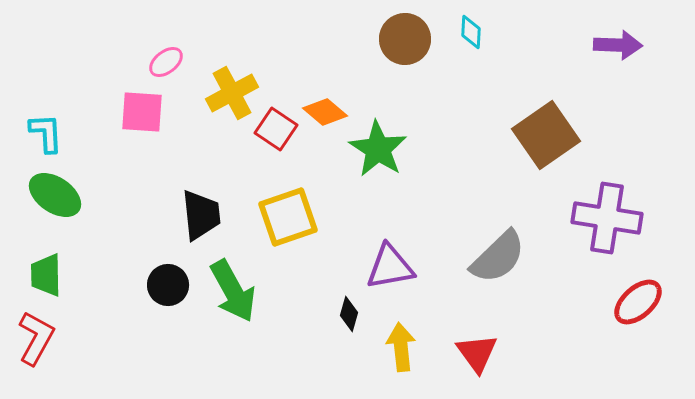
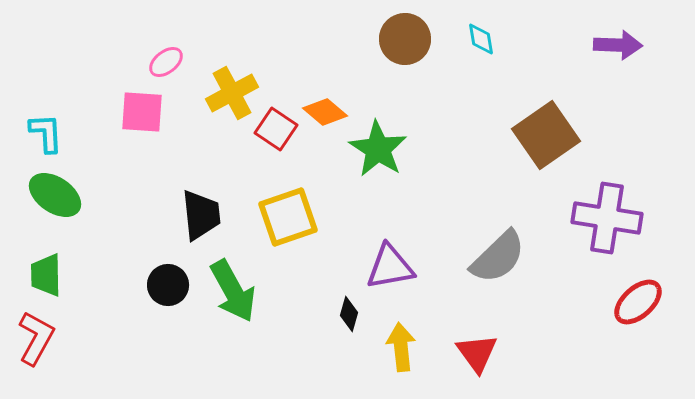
cyan diamond: moved 10 px right, 7 px down; rotated 12 degrees counterclockwise
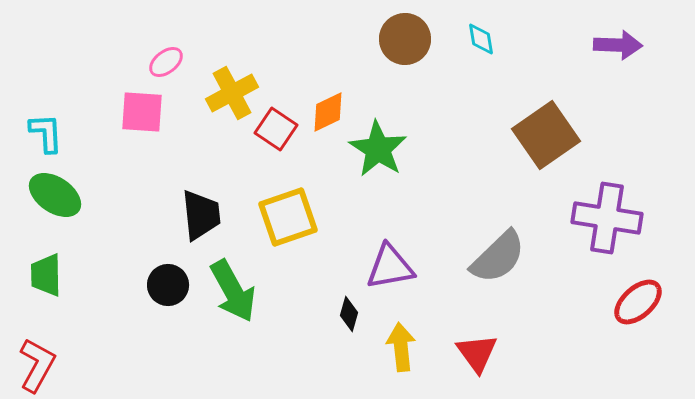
orange diamond: moved 3 px right; rotated 66 degrees counterclockwise
red L-shape: moved 1 px right, 27 px down
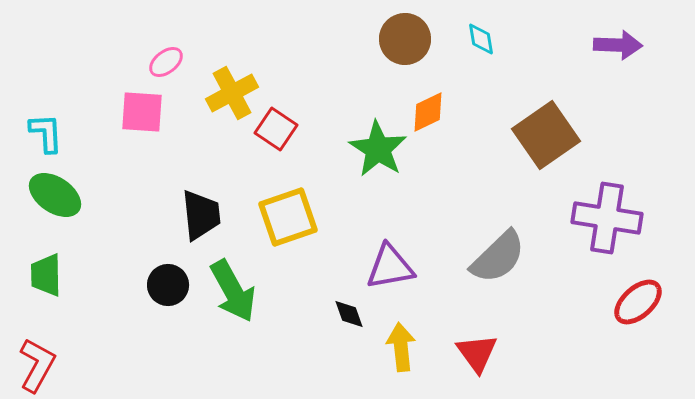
orange diamond: moved 100 px right
black diamond: rotated 36 degrees counterclockwise
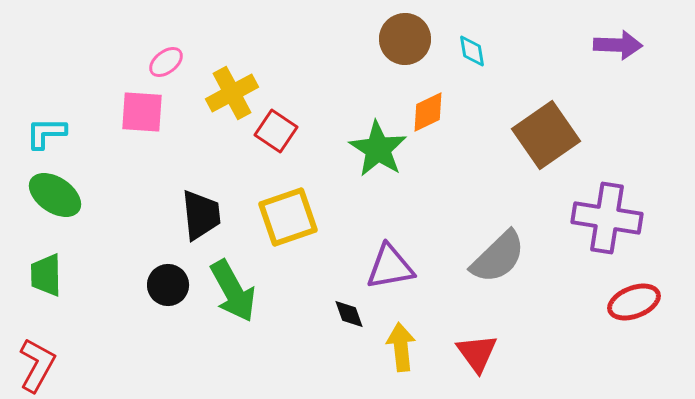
cyan diamond: moved 9 px left, 12 px down
red square: moved 2 px down
cyan L-shape: rotated 87 degrees counterclockwise
red ellipse: moved 4 px left; rotated 21 degrees clockwise
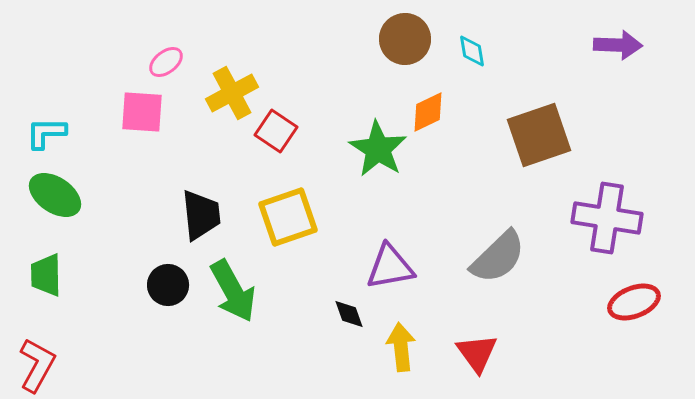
brown square: moved 7 px left; rotated 16 degrees clockwise
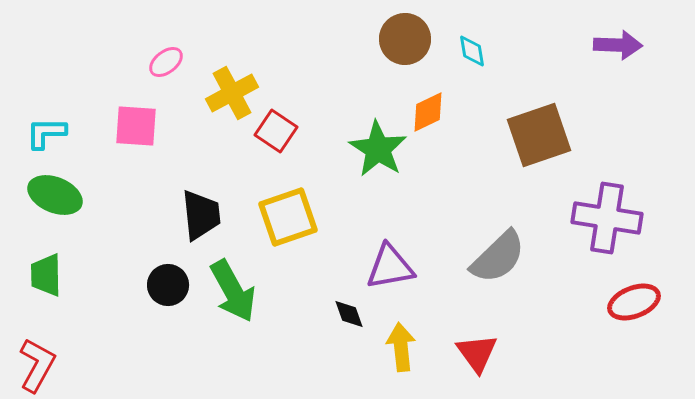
pink square: moved 6 px left, 14 px down
green ellipse: rotated 12 degrees counterclockwise
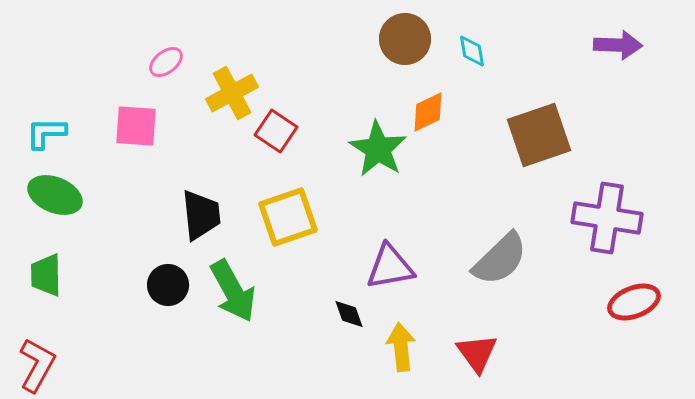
gray semicircle: moved 2 px right, 2 px down
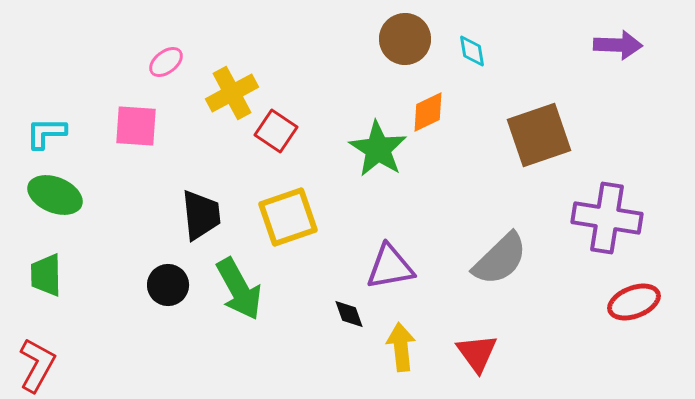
green arrow: moved 6 px right, 2 px up
